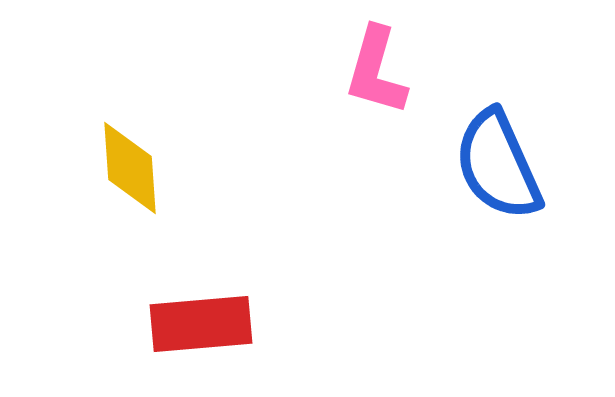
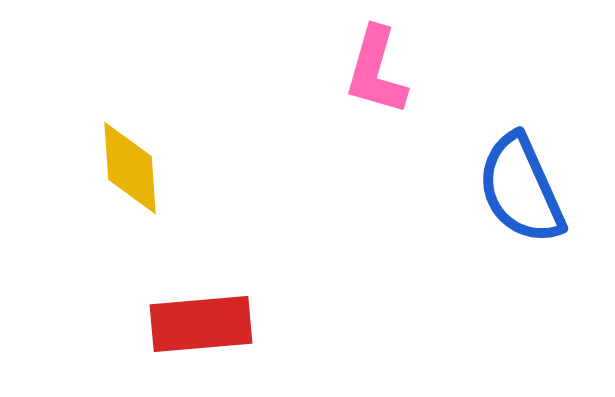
blue semicircle: moved 23 px right, 24 px down
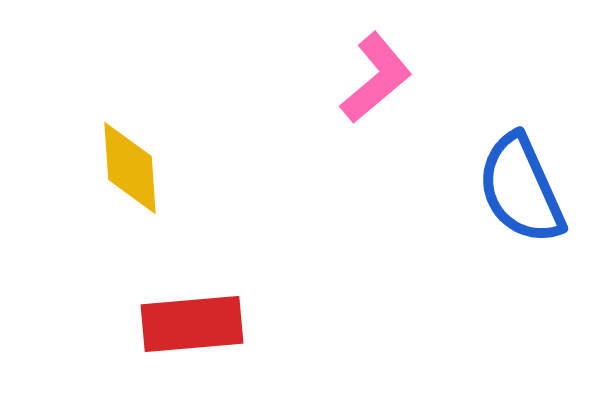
pink L-shape: moved 7 px down; rotated 146 degrees counterclockwise
red rectangle: moved 9 px left
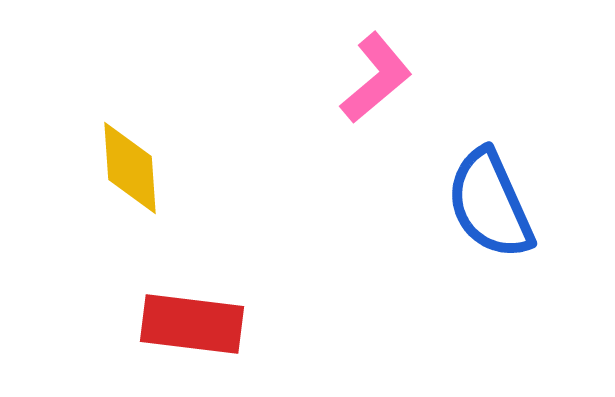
blue semicircle: moved 31 px left, 15 px down
red rectangle: rotated 12 degrees clockwise
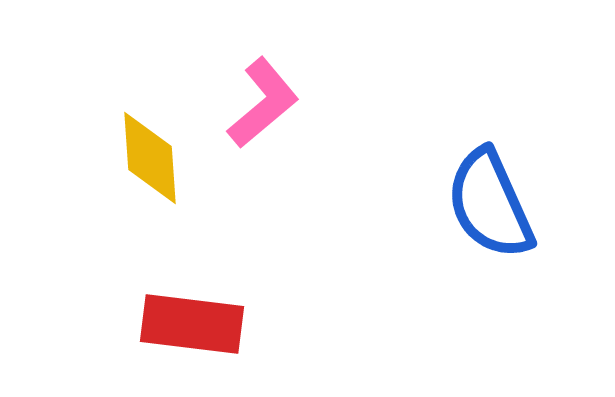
pink L-shape: moved 113 px left, 25 px down
yellow diamond: moved 20 px right, 10 px up
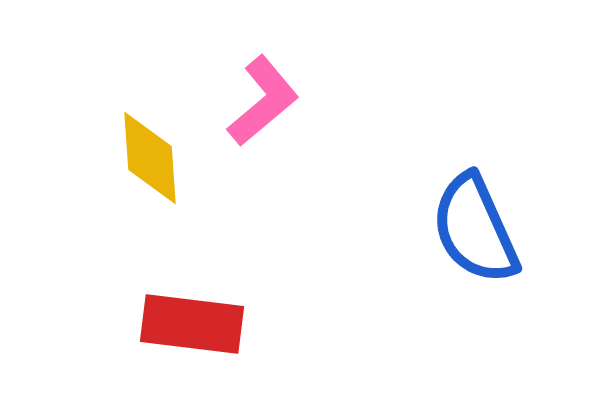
pink L-shape: moved 2 px up
blue semicircle: moved 15 px left, 25 px down
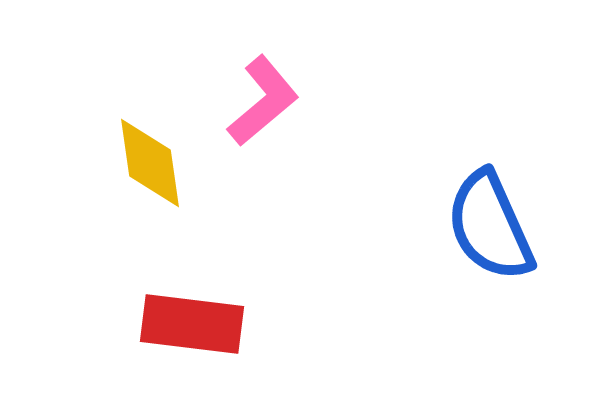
yellow diamond: moved 5 px down; rotated 4 degrees counterclockwise
blue semicircle: moved 15 px right, 3 px up
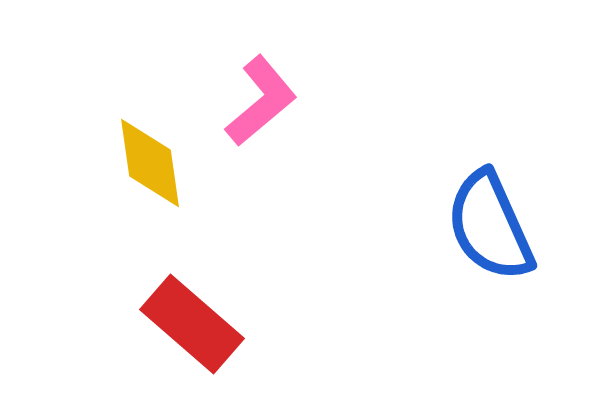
pink L-shape: moved 2 px left
red rectangle: rotated 34 degrees clockwise
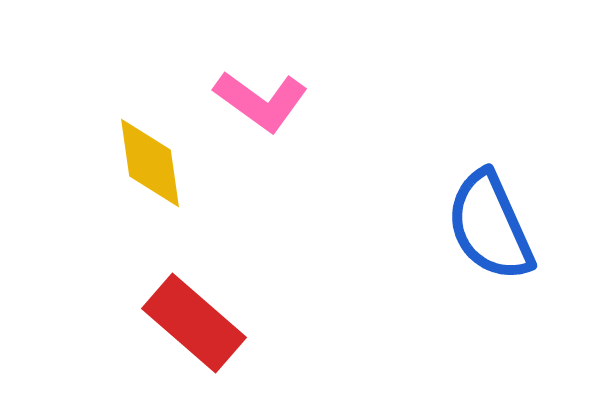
pink L-shape: rotated 76 degrees clockwise
red rectangle: moved 2 px right, 1 px up
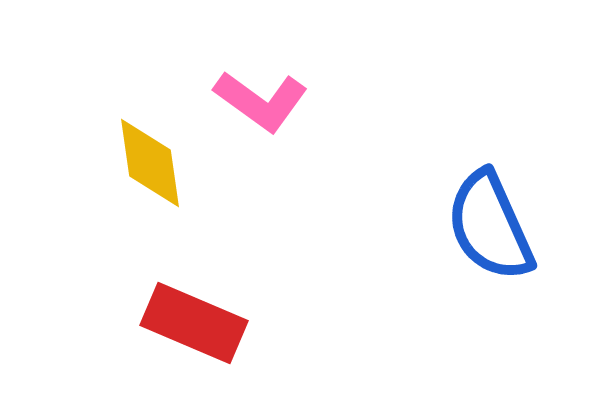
red rectangle: rotated 18 degrees counterclockwise
